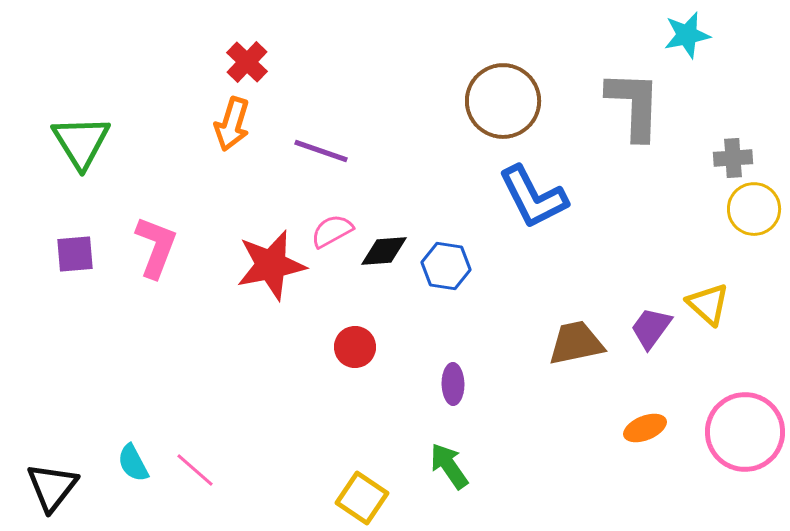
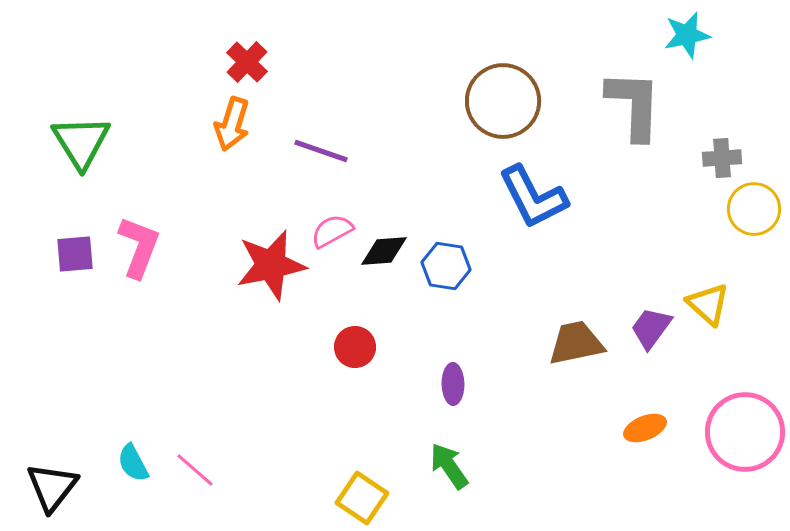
gray cross: moved 11 px left
pink L-shape: moved 17 px left
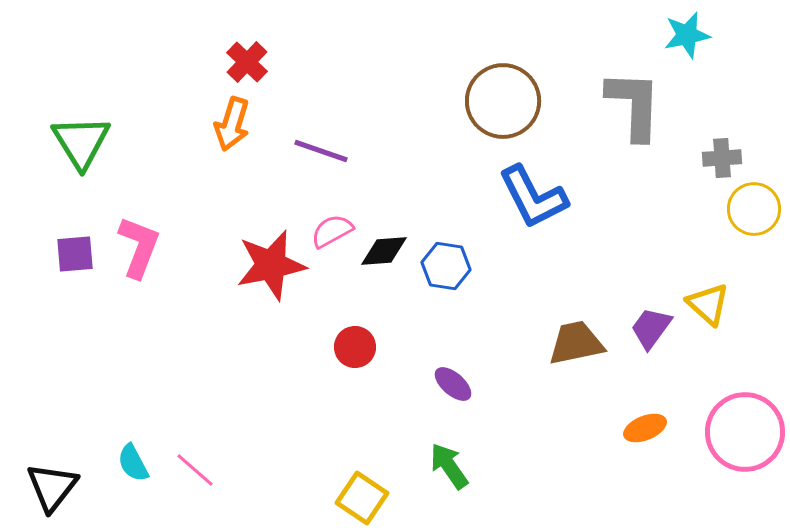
purple ellipse: rotated 48 degrees counterclockwise
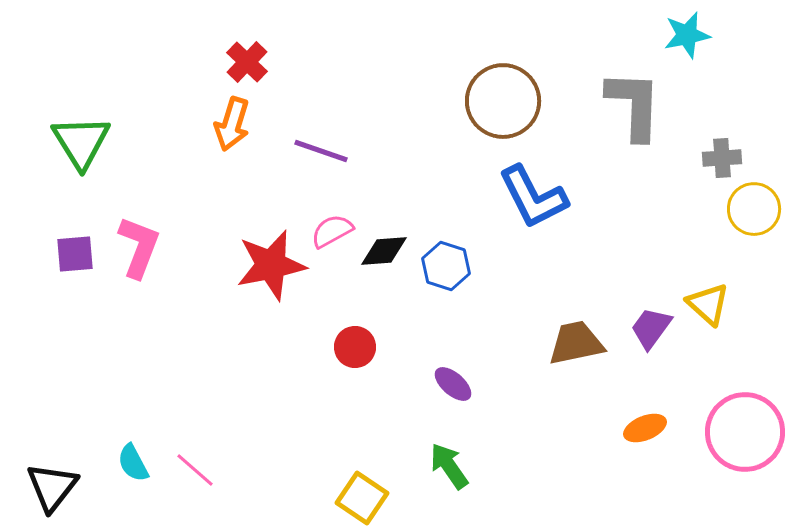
blue hexagon: rotated 9 degrees clockwise
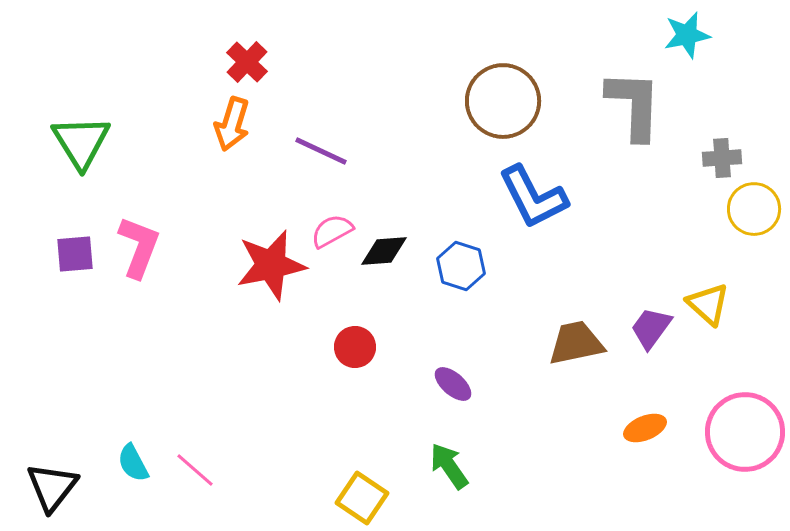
purple line: rotated 6 degrees clockwise
blue hexagon: moved 15 px right
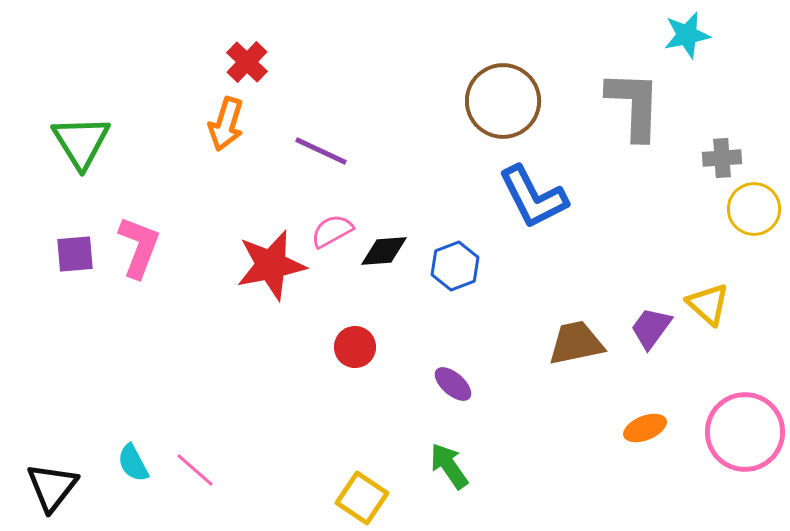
orange arrow: moved 6 px left
blue hexagon: moved 6 px left; rotated 21 degrees clockwise
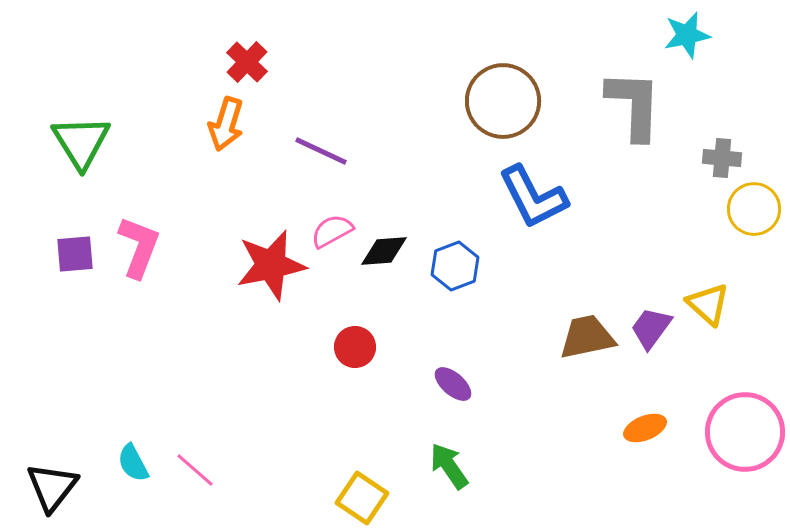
gray cross: rotated 9 degrees clockwise
brown trapezoid: moved 11 px right, 6 px up
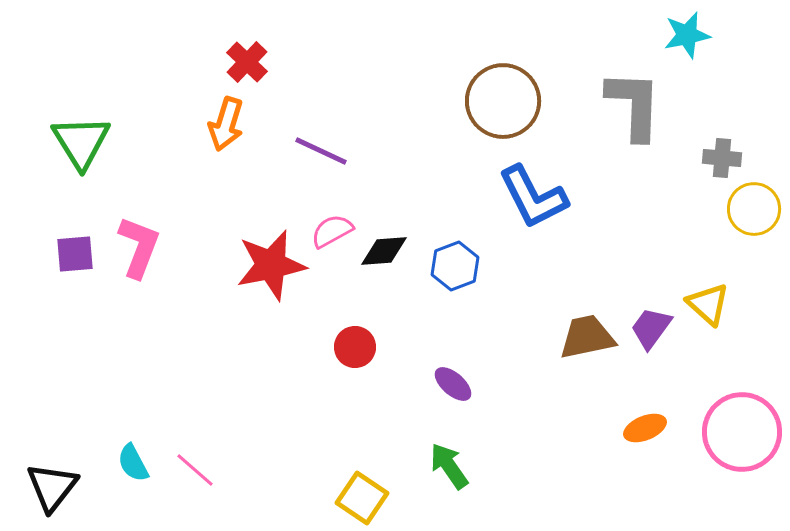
pink circle: moved 3 px left
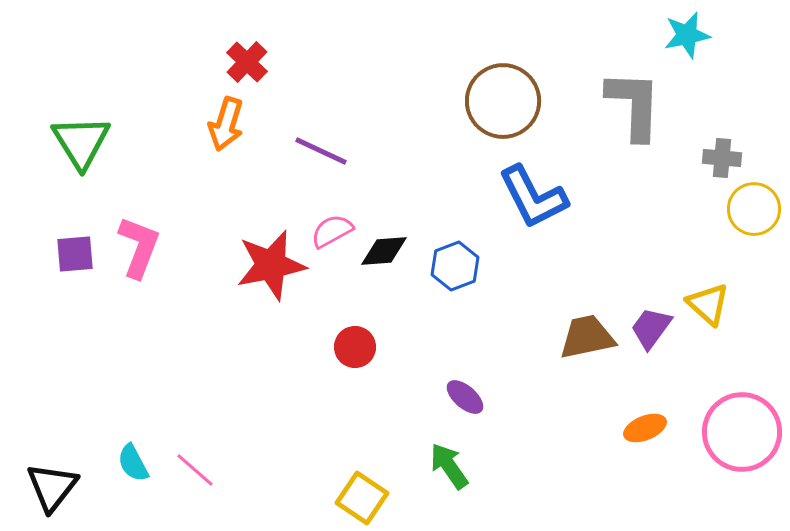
purple ellipse: moved 12 px right, 13 px down
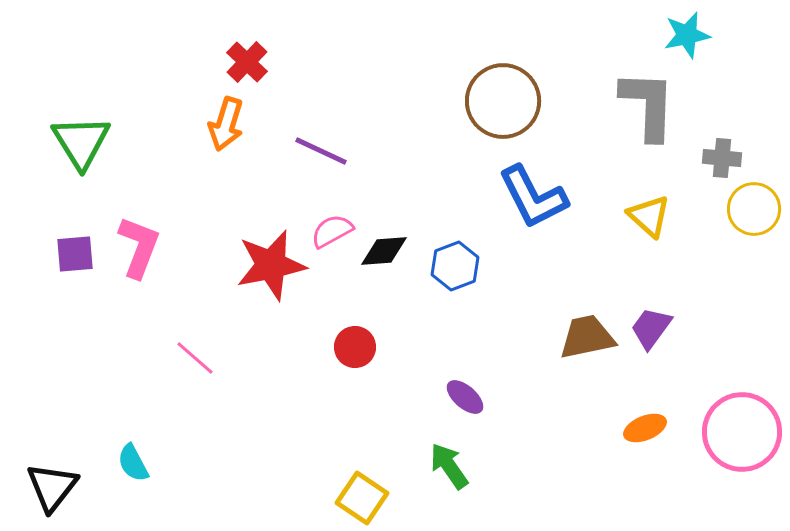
gray L-shape: moved 14 px right
yellow triangle: moved 59 px left, 88 px up
pink line: moved 112 px up
